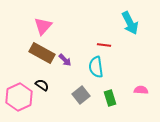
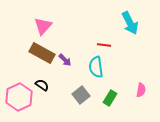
pink semicircle: rotated 96 degrees clockwise
green rectangle: rotated 49 degrees clockwise
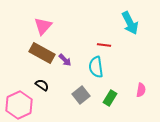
pink hexagon: moved 8 px down
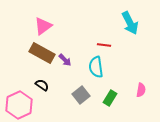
pink triangle: rotated 12 degrees clockwise
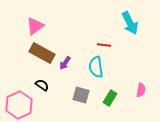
pink triangle: moved 8 px left
purple arrow: moved 3 px down; rotated 80 degrees clockwise
gray square: rotated 36 degrees counterclockwise
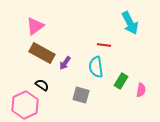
green rectangle: moved 11 px right, 17 px up
pink hexagon: moved 6 px right
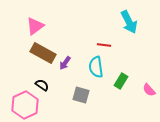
cyan arrow: moved 1 px left, 1 px up
brown rectangle: moved 1 px right
pink semicircle: moved 8 px right; rotated 128 degrees clockwise
